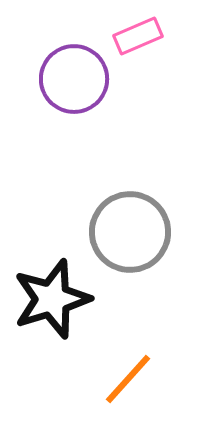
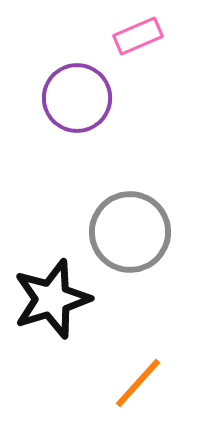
purple circle: moved 3 px right, 19 px down
orange line: moved 10 px right, 4 px down
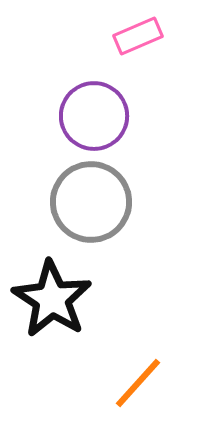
purple circle: moved 17 px right, 18 px down
gray circle: moved 39 px left, 30 px up
black star: rotated 22 degrees counterclockwise
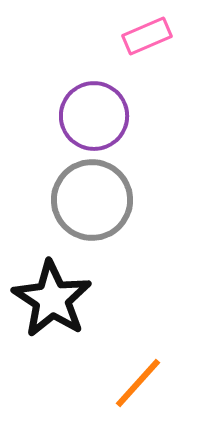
pink rectangle: moved 9 px right
gray circle: moved 1 px right, 2 px up
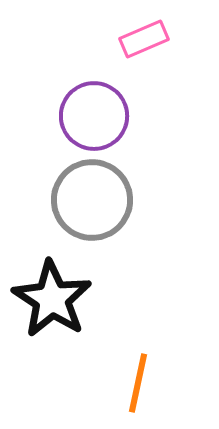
pink rectangle: moved 3 px left, 3 px down
orange line: rotated 30 degrees counterclockwise
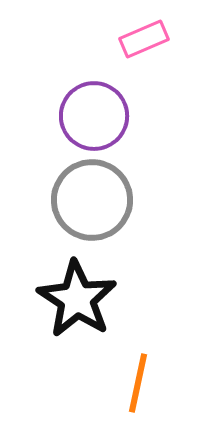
black star: moved 25 px right
